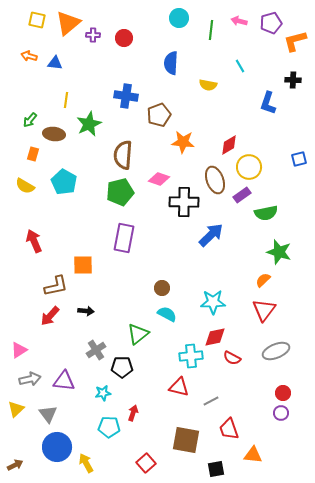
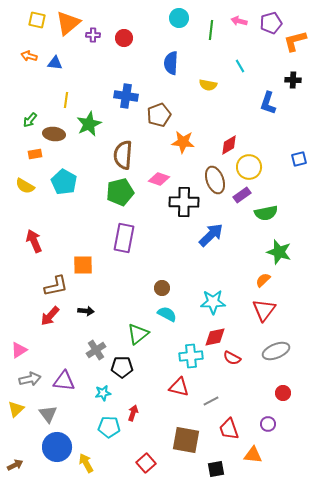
orange rectangle at (33, 154): moved 2 px right; rotated 64 degrees clockwise
purple circle at (281, 413): moved 13 px left, 11 px down
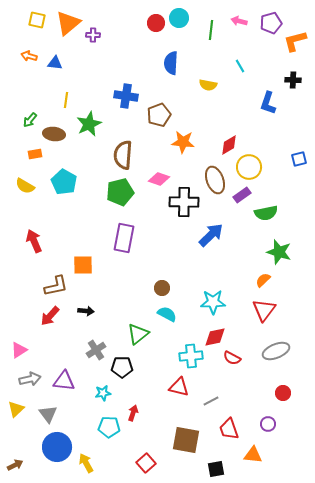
red circle at (124, 38): moved 32 px right, 15 px up
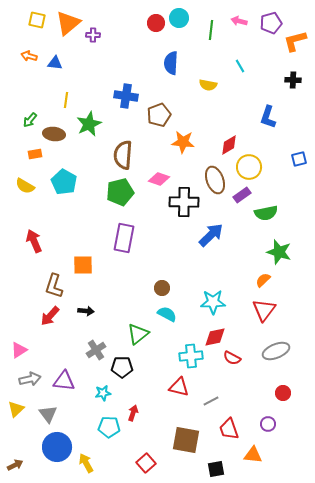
blue L-shape at (268, 103): moved 14 px down
brown L-shape at (56, 286): moved 2 px left; rotated 120 degrees clockwise
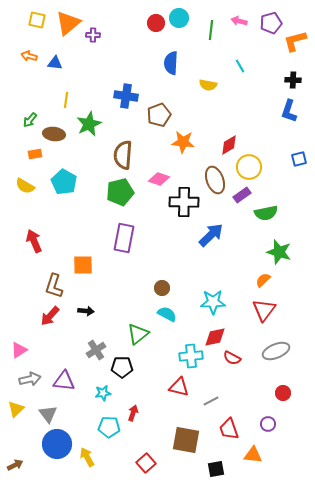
blue L-shape at (268, 117): moved 21 px right, 6 px up
blue circle at (57, 447): moved 3 px up
yellow arrow at (86, 463): moved 1 px right, 6 px up
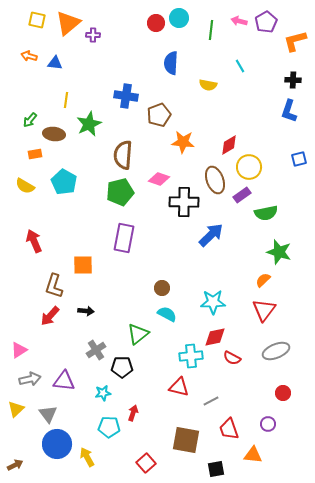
purple pentagon at (271, 23): moved 5 px left, 1 px up; rotated 15 degrees counterclockwise
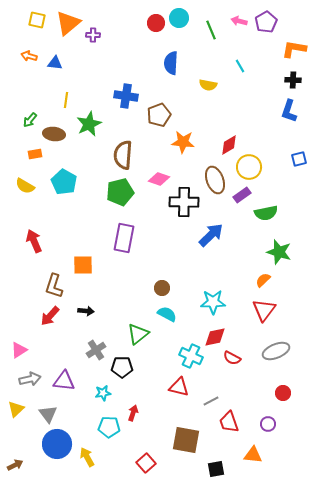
green line at (211, 30): rotated 30 degrees counterclockwise
orange L-shape at (295, 41): moved 1 px left, 8 px down; rotated 25 degrees clockwise
cyan cross at (191, 356): rotated 30 degrees clockwise
red trapezoid at (229, 429): moved 7 px up
